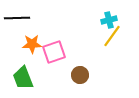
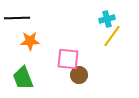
cyan cross: moved 2 px left, 1 px up
orange star: moved 2 px left, 3 px up
pink square: moved 14 px right, 7 px down; rotated 25 degrees clockwise
brown circle: moved 1 px left
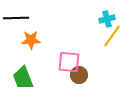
black line: moved 1 px left
orange star: moved 1 px right, 1 px up
pink square: moved 1 px right, 3 px down
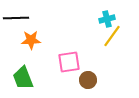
pink square: rotated 15 degrees counterclockwise
brown circle: moved 9 px right, 5 px down
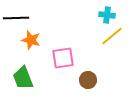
cyan cross: moved 4 px up; rotated 21 degrees clockwise
yellow line: rotated 15 degrees clockwise
orange star: rotated 18 degrees clockwise
pink square: moved 6 px left, 4 px up
